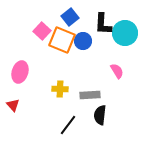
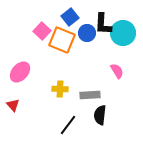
cyan circle: moved 2 px left
blue circle: moved 4 px right, 8 px up
pink ellipse: rotated 25 degrees clockwise
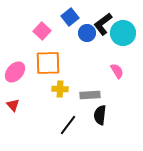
black L-shape: rotated 50 degrees clockwise
orange square: moved 14 px left, 23 px down; rotated 24 degrees counterclockwise
pink ellipse: moved 5 px left
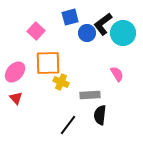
blue square: rotated 24 degrees clockwise
pink square: moved 6 px left
pink semicircle: moved 3 px down
yellow cross: moved 1 px right, 7 px up; rotated 21 degrees clockwise
red triangle: moved 3 px right, 7 px up
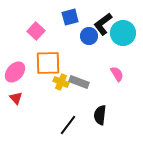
blue circle: moved 2 px right, 3 px down
gray rectangle: moved 11 px left, 13 px up; rotated 24 degrees clockwise
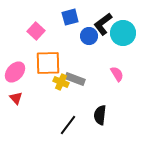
gray rectangle: moved 4 px left, 3 px up
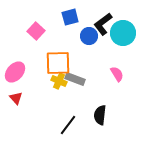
orange square: moved 10 px right
yellow cross: moved 2 px left, 1 px up
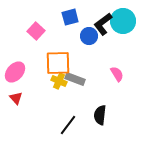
cyan circle: moved 12 px up
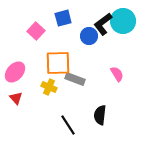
blue square: moved 7 px left, 1 px down
yellow cross: moved 10 px left, 6 px down
black line: rotated 70 degrees counterclockwise
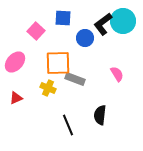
blue square: rotated 18 degrees clockwise
blue circle: moved 4 px left, 2 px down
pink ellipse: moved 10 px up
yellow cross: moved 1 px left, 1 px down
red triangle: rotated 48 degrees clockwise
black line: rotated 10 degrees clockwise
